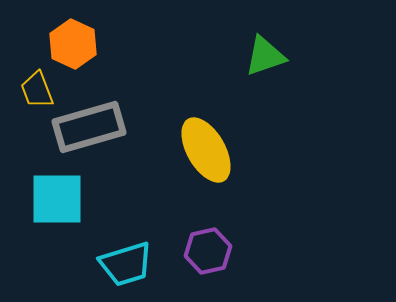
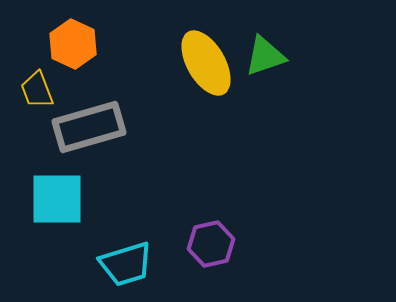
yellow ellipse: moved 87 px up
purple hexagon: moved 3 px right, 7 px up
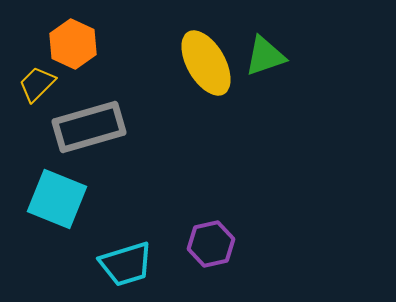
yellow trapezoid: moved 6 px up; rotated 66 degrees clockwise
cyan square: rotated 22 degrees clockwise
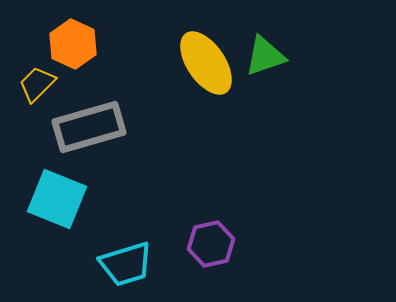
yellow ellipse: rotated 4 degrees counterclockwise
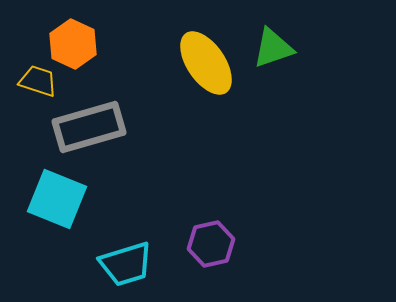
green triangle: moved 8 px right, 8 px up
yellow trapezoid: moved 1 px right, 3 px up; rotated 63 degrees clockwise
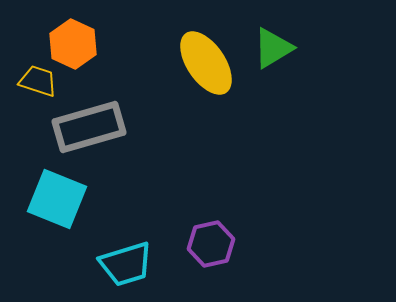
green triangle: rotated 12 degrees counterclockwise
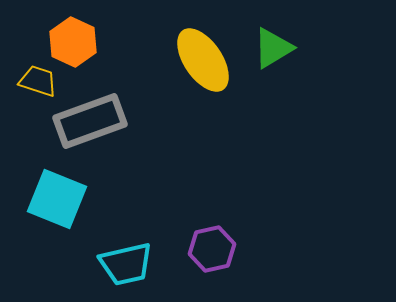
orange hexagon: moved 2 px up
yellow ellipse: moved 3 px left, 3 px up
gray rectangle: moved 1 px right, 6 px up; rotated 4 degrees counterclockwise
purple hexagon: moved 1 px right, 5 px down
cyan trapezoid: rotated 4 degrees clockwise
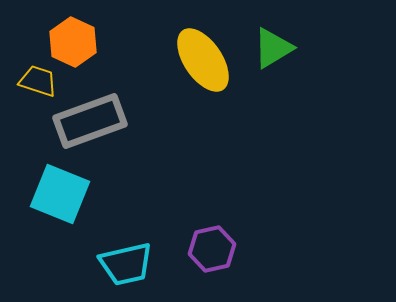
cyan square: moved 3 px right, 5 px up
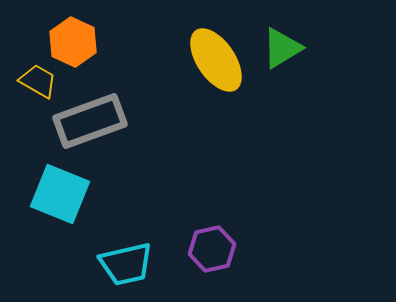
green triangle: moved 9 px right
yellow ellipse: moved 13 px right
yellow trapezoid: rotated 12 degrees clockwise
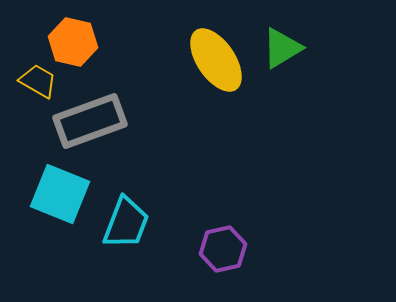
orange hexagon: rotated 12 degrees counterclockwise
purple hexagon: moved 11 px right
cyan trapezoid: moved 41 px up; rotated 56 degrees counterclockwise
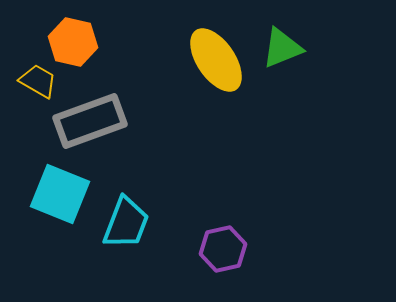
green triangle: rotated 9 degrees clockwise
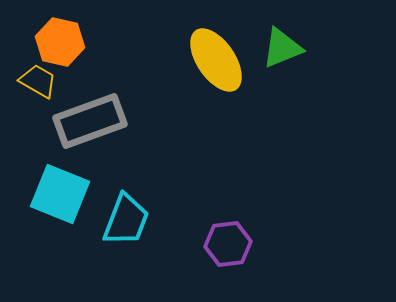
orange hexagon: moved 13 px left
cyan trapezoid: moved 3 px up
purple hexagon: moved 5 px right, 5 px up; rotated 6 degrees clockwise
